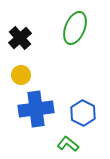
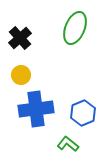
blue hexagon: rotated 10 degrees clockwise
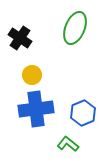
black cross: rotated 15 degrees counterclockwise
yellow circle: moved 11 px right
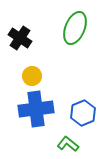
yellow circle: moved 1 px down
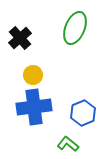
black cross: rotated 15 degrees clockwise
yellow circle: moved 1 px right, 1 px up
blue cross: moved 2 px left, 2 px up
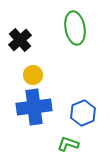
green ellipse: rotated 32 degrees counterclockwise
black cross: moved 2 px down
green L-shape: rotated 20 degrees counterclockwise
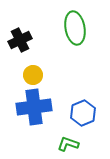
black cross: rotated 15 degrees clockwise
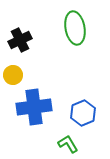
yellow circle: moved 20 px left
green L-shape: rotated 40 degrees clockwise
